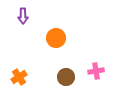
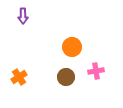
orange circle: moved 16 px right, 9 px down
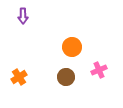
pink cross: moved 3 px right, 1 px up; rotated 14 degrees counterclockwise
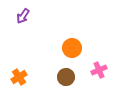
purple arrow: rotated 35 degrees clockwise
orange circle: moved 1 px down
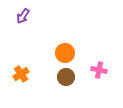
orange circle: moved 7 px left, 5 px down
pink cross: rotated 35 degrees clockwise
orange cross: moved 2 px right, 3 px up
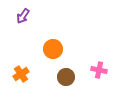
orange circle: moved 12 px left, 4 px up
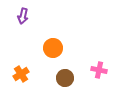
purple arrow: rotated 21 degrees counterclockwise
orange circle: moved 1 px up
brown circle: moved 1 px left, 1 px down
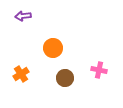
purple arrow: rotated 70 degrees clockwise
